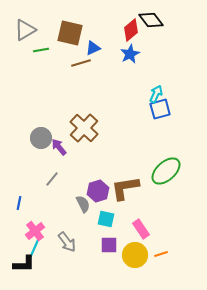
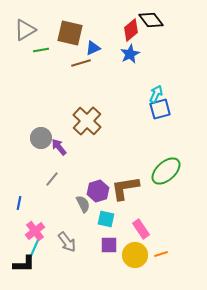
brown cross: moved 3 px right, 7 px up
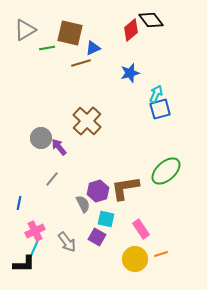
green line: moved 6 px right, 2 px up
blue star: moved 19 px down; rotated 12 degrees clockwise
pink cross: rotated 12 degrees clockwise
purple square: moved 12 px left, 8 px up; rotated 30 degrees clockwise
yellow circle: moved 4 px down
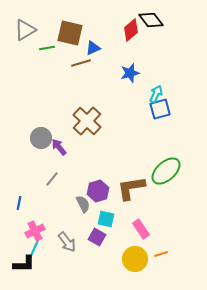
brown L-shape: moved 6 px right
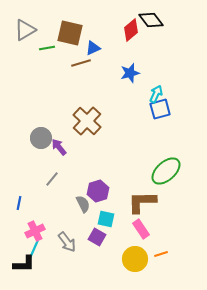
brown L-shape: moved 11 px right, 14 px down; rotated 8 degrees clockwise
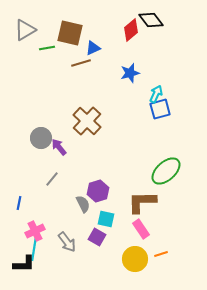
cyan line: rotated 15 degrees counterclockwise
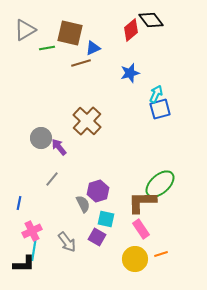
green ellipse: moved 6 px left, 13 px down
pink cross: moved 3 px left
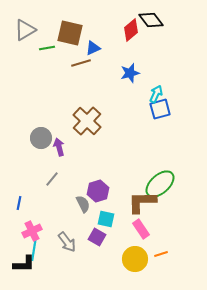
purple arrow: rotated 24 degrees clockwise
